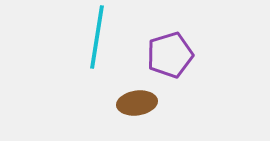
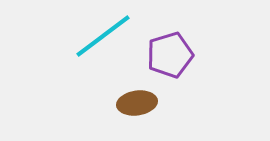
cyan line: moved 6 px right, 1 px up; rotated 44 degrees clockwise
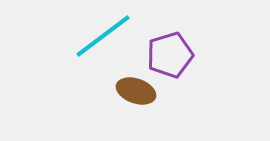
brown ellipse: moved 1 px left, 12 px up; rotated 27 degrees clockwise
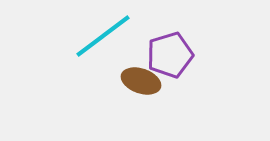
brown ellipse: moved 5 px right, 10 px up
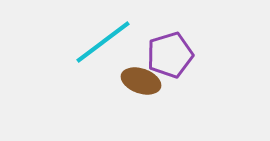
cyan line: moved 6 px down
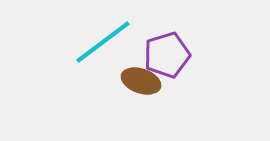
purple pentagon: moved 3 px left
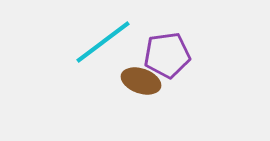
purple pentagon: rotated 9 degrees clockwise
